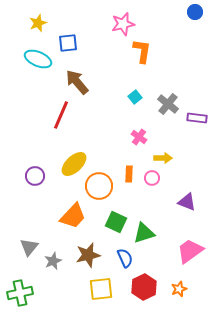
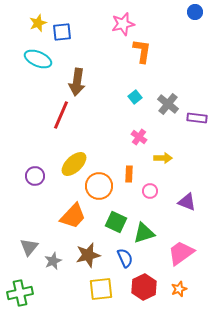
blue square: moved 6 px left, 11 px up
brown arrow: rotated 132 degrees counterclockwise
pink circle: moved 2 px left, 13 px down
pink trapezoid: moved 9 px left, 2 px down
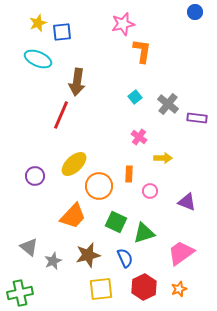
gray triangle: rotated 30 degrees counterclockwise
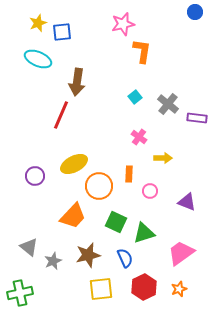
yellow ellipse: rotated 16 degrees clockwise
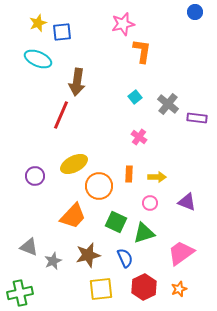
yellow arrow: moved 6 px left, 19 px down
pink circle: moved 12 px down
gray triangle: rotated 18 degrees counterclockwise
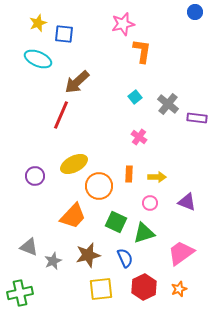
blue square: moved 2 px right, 2 px down; rotated 12 degrees clockwise
brown arrow: rotated 40 degrees clockwise
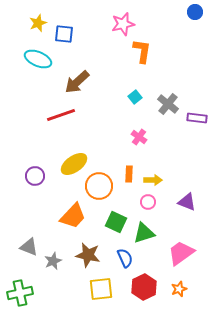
red line: rotated 48 degrees clockwise
yellow ellipse: rotated 8 degrees counterclockwise
yellow arrow: moved 4 px left, 3 px down
pink circle: moved 2 px left, 1 px up
brown star: rotated 25 degrees clockwise
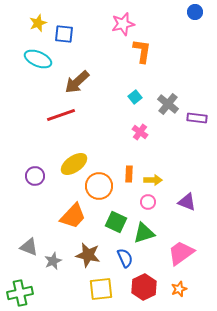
pink cross: moved 1 px right, 5 px up
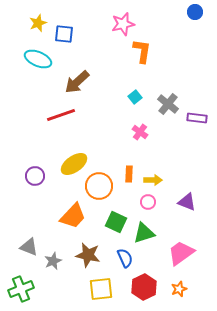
green cross: moved 1 px right, 4 px up; rotated 10 degrees counterclockwise
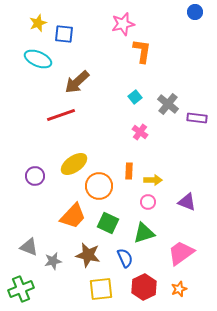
orange rectangle: moved 3 px up
green square: moved 8 px left, 1 px down
gray star: rotated 12 degrees clockwise
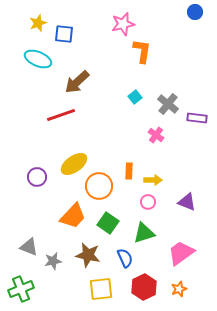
pink cross: moved 16 px right, 3 px down
purple circle: moved 2 px right, 1 px down
green square: rotated 10 degrees clockwise
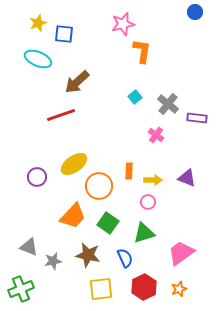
purple triangle: moved 24 px up
